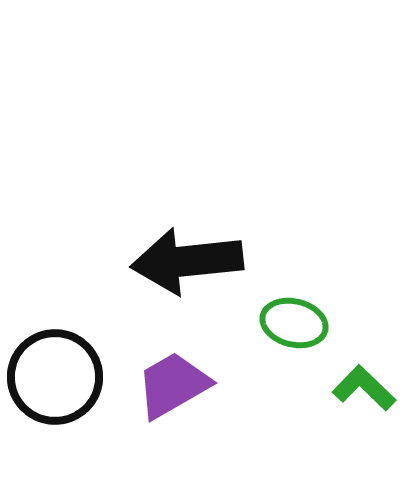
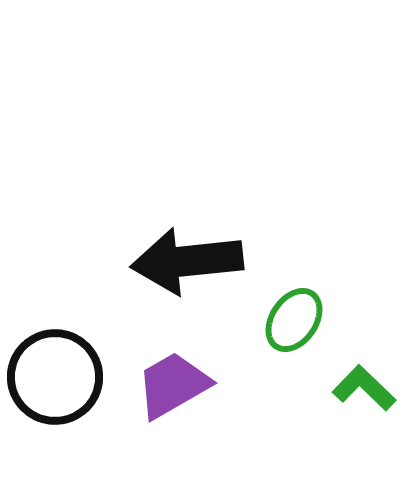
green ellipse: moved 3 px up; rotated 70 degrees counterclockwise
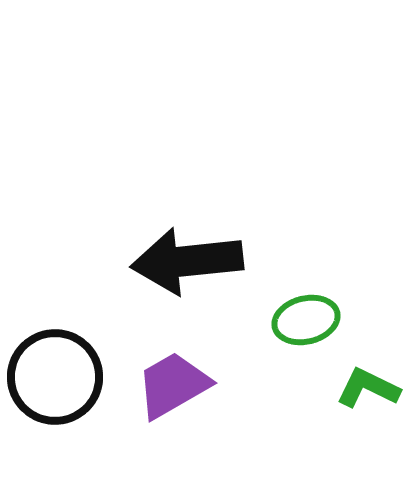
green ellipse: moved 12 px right; rotated 42 degrees clockwise
green L-shape: moved 4 px right; rotated 18 degrees counterclockwise
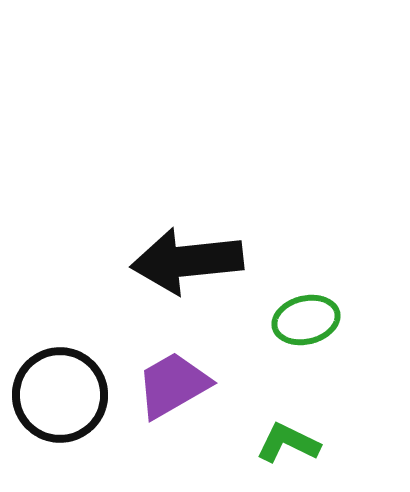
black circle: moved 5 px right, 18 px down
green L-shape: moved 80 px left, 55 px down
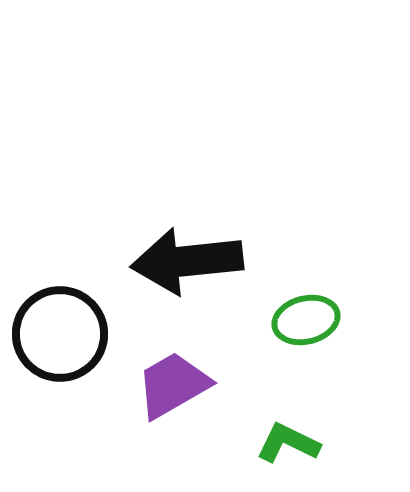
black circle: moved 61 px up
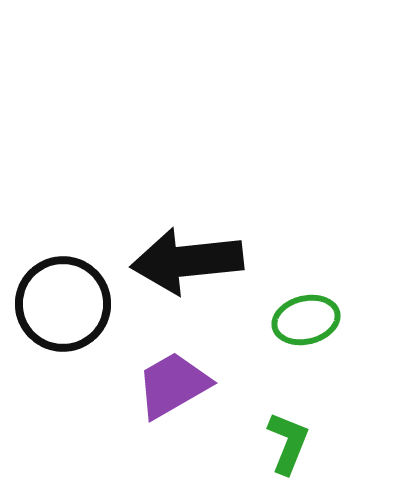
black circle: moved 3 px right, 30 px up
green L-shape: rotated 86 degrees clockwise
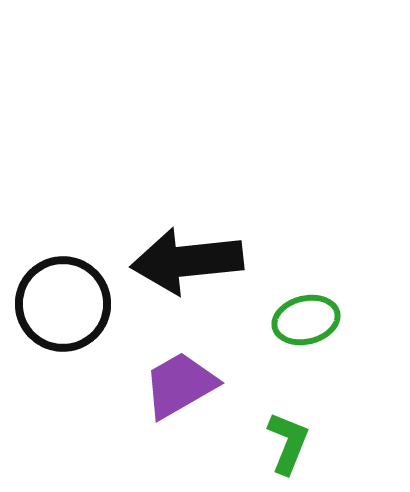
purple trapezoid: moved 7 px right
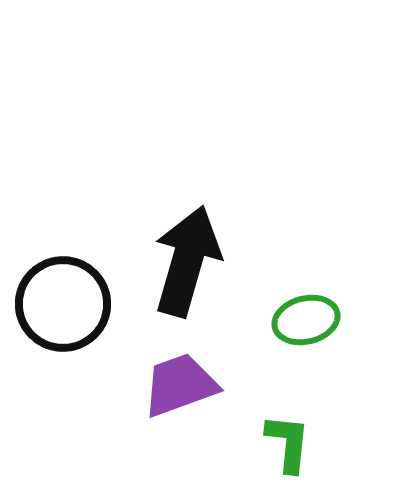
black arrow: rotated 112 degrees clockwise
purple trapezoid: rotated 10 degrees clockwise
green L-shape: rotated 16 degrees counterclockwise
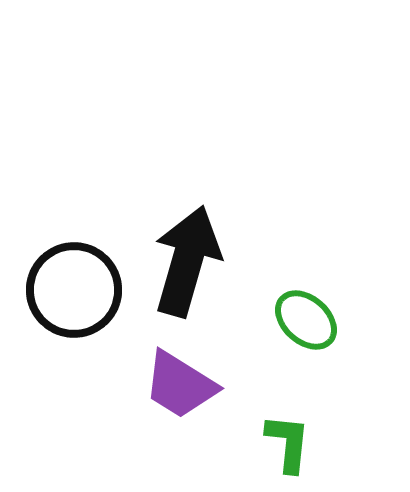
black circle: moved 11 px right, 14 px up
green ellipse: rotated 56 degrees clockwise
purple trapezoid: rotated 128 degrees counterclockwise
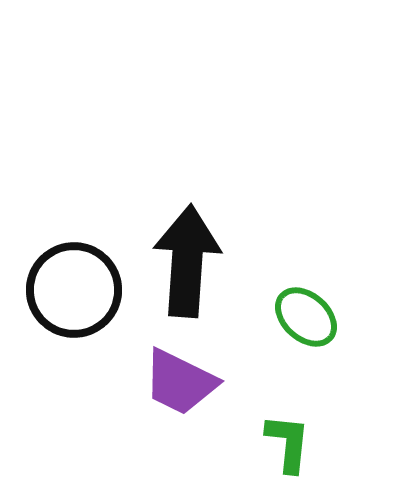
black arrow: rotated 12 degrees counterclockwise
green ellipse: moved 3 px up
purple trapezoid: moved 3 px up; rotated 6 degrees counterclockwise
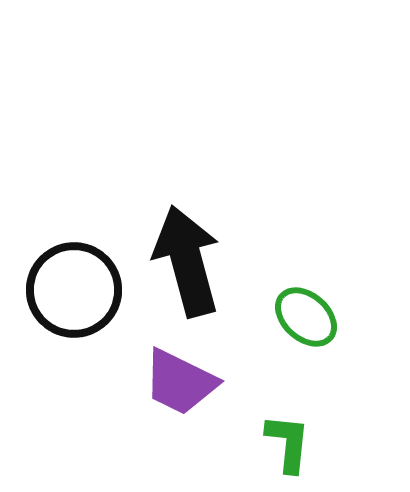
black arrow: rotated 19 degrees counterclockwise
